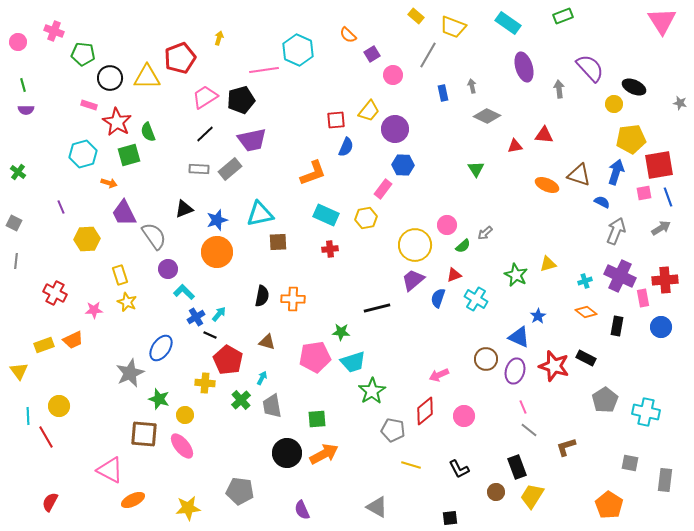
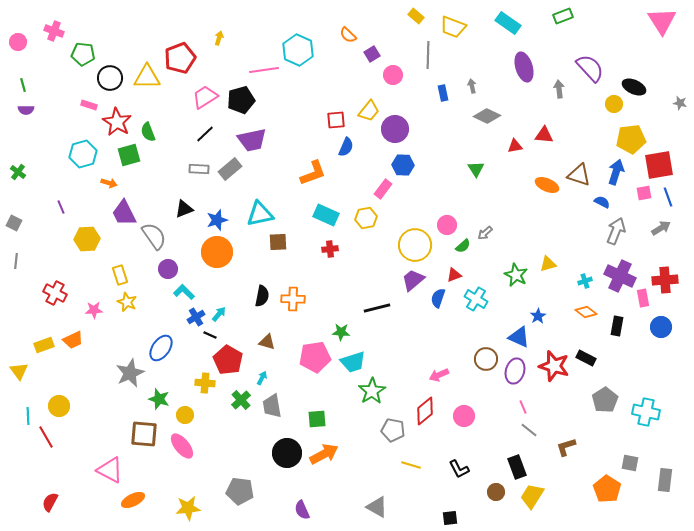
gray line at (428, 55): rotated 28 degrees counterclockwise
orange pentagon at (609, 505): moved 2 px left, 16 px up
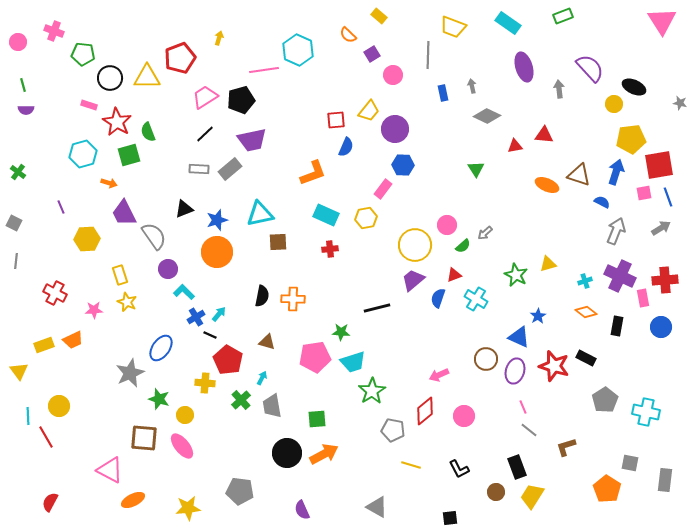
yellow rectangle at (416, 16): moved 37 px left
brown square at (144, 434): moved 4 px down
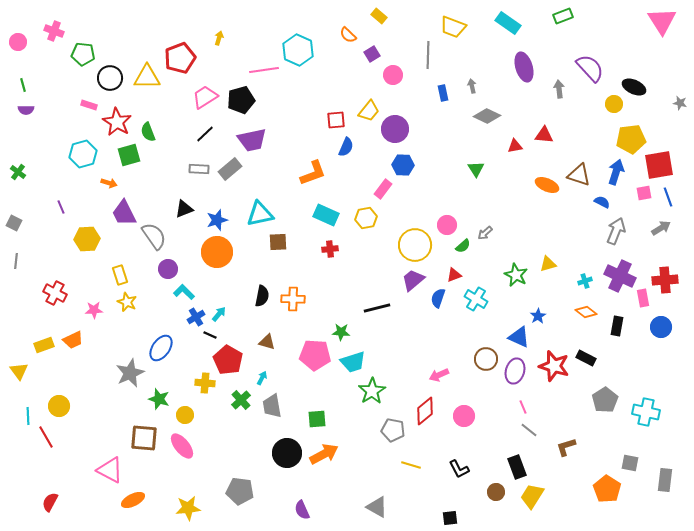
pink pentagon at (315, 357): moved 2 px up; rotated 12 degrees clockwise
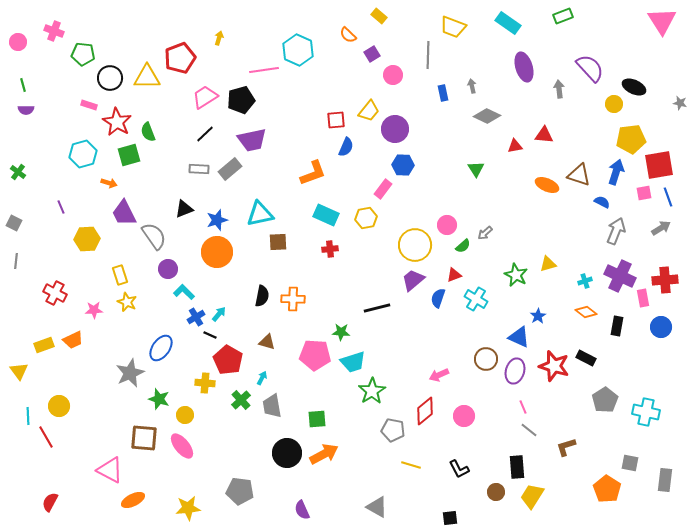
black rectangle at (517, 467): rotated 15 degrees clockwise
